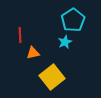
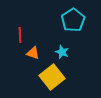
cyan star: moved 3 px left, 10 px down; rotated 24 degrees counterclockwise
orange triangle: rotated 32 degrees clockwise
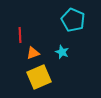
cyan pentagon: rotated 15 degrees counterclockwise
orange triangle: rotated 40 degrees counterclockwise
yellow square: moved 13 px left; rotated 15 degrees clockwise
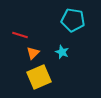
cyan pentagon: rotated 15 degrees counterclockwise
red line: rotated 70 degrees counterclockwise
orange triangle: rotated 24 degrees counterclockwise
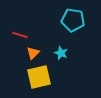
cyan star: moved 1 px left, 1 px down
yellow square: rotated 10 degrees clockwise
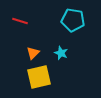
red line: moved 14 px up
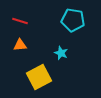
orange triangle: moved 13 px left, 8 px up; rotated 40 degrees clockwise
yellow square: rotated 15 degrees counterclockwise
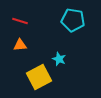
cyan star: moved 2 px left, 6 px down
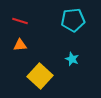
cyan pentagon: rotated 15 degrees counterclockwise
cyan star: moved 13 px right
yellow square: moved 1 px right, 1 px up; rotated 20 degrees counterclockwise
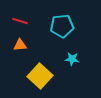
cyan pentagon: moved 11 px left, 6 px down
cyan star: rotated 16 degrees counterclockwise
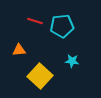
red line: moved 15 px right
orange triangle: moved 1 px left, 5 px down
cyan star: moved 2 px down
